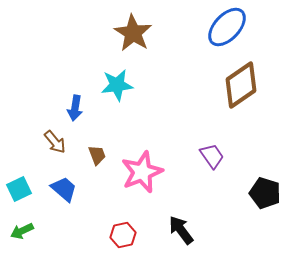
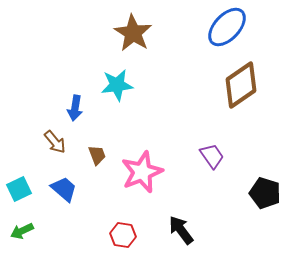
red hexagon: rotated 20 degrees clockwise
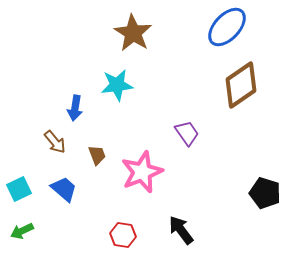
purple trapezoid: moved 25 px left, 23 px up
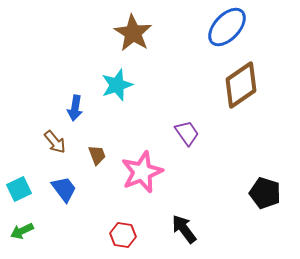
cyan star: rotated 12 degrees counterclockwise
blue trapezoid: rotated 12 degrees clockwise
black arrow: moved 3 px right, 1 px up
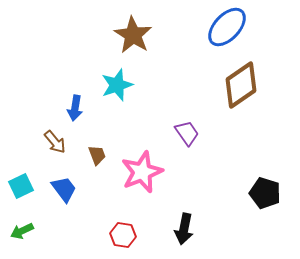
brown star: moved 2 px down
cyan square: moved 2 px right, 3 px up
black arrow: rotated 132 degrees counterclockwise
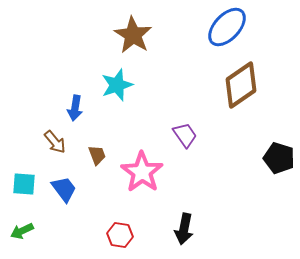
purple trapezoid: moved 2 px left, 2 px down
pink star: rotated 15 degrees counterclockwise
cyan square: moved 3 px right, 2 px up; rotated 30 degrees clockwise
black pentagon: moved 14 px right, 35 px up
red hexagon: moved 3 px left
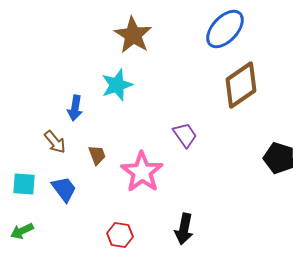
blue ellipse: moved 2 px left, 2 px down
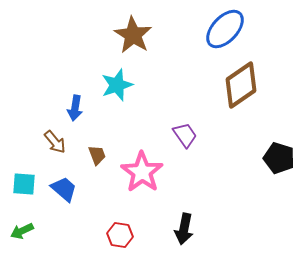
blue trapezoid: rotated 12 degrees counterclockwise
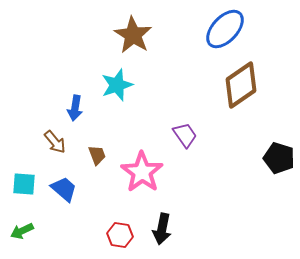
black arrow: moved 22 px left
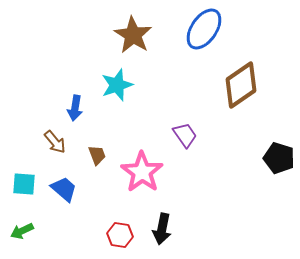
blue ellipse: moved 21 px left; rotated 9 degrees counterclockwise
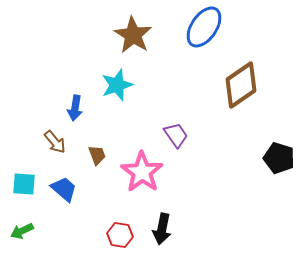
blue ellipse: moved 2 px up
purple trapezoid: moved 9 px left
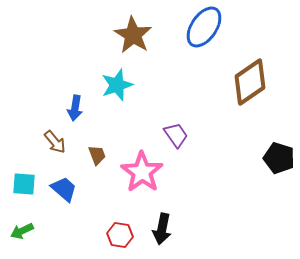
brown diamond: moved 9 px right, 3 px up
